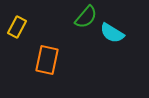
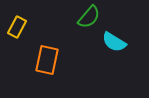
green semicircle: moved 3 px right
cyan semicircle: moved 2 px right, 9 px down
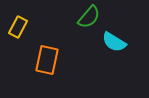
yellow rectangle: moved 1 px right
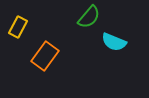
cyan semicircle: rotated 10 degrees counterclockwise
orange rectangle: moved 2 px left, 4 px up; rotated 24 degrees clockwise
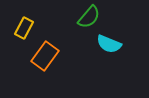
yellow rectangle: moved 6 px right, 1 px down
cyan semicircle: moved 5 px left, 2 px down
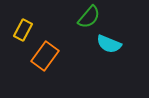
yellow rectangle: moved 1 px left, 2 px down
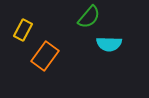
cyan semicircle: rotated 20 degrees counterclockwise
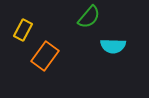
cyan semicircle: moved 4 px right, 2 px down
